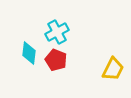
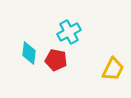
cyan cross: moved 12 px right
red pentagon: rotated 10 degrees counterclockwise
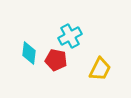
cyan cross: moved 1 px right, 4 px down
yellow trapezoid: moved 13 px left
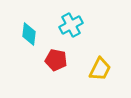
cyan cross: moved 1 px right, 11 px up
cyan diamond: moved 19 px up
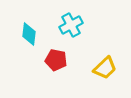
yellow trapezoid: moved 5 px right, 1 px up; rotated 20 degrees clockwise
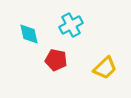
cyan diamond: rotated 20 degrees counterclockwise
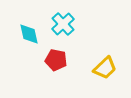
cyan cross: moved 8 px left, 1 px up; rotated 15 degrees counterclockwise
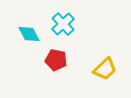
cyan diamond: rotated 15 degrees counterclockwise
yellow trapezoid: moved 1 px down
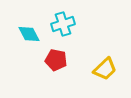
cyan cross: rotated 25 degrees clockwise
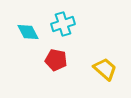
cyan diamond: moved 1 px left, 2 px up
yellow trapezoid: rotated 95 degrees counterclockwise
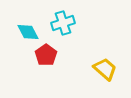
cyan cross: moved 1 px up
red pentagon: moved 10 px left, 5 px up; rotated 25 degrees clockwise
